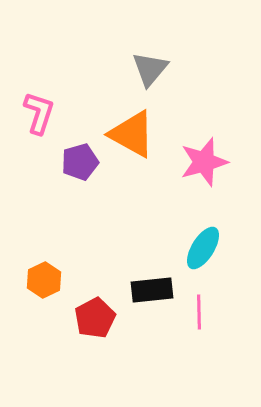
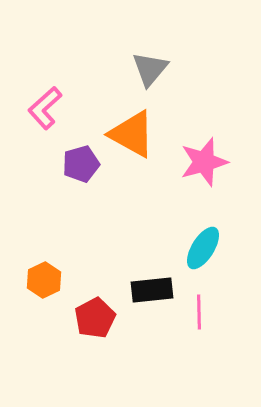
pink L-shape: moved 6 px right, 5 px up; rotated 150 degrees counterclockwise
purple pentagon: moved 1 px right, 2 px down
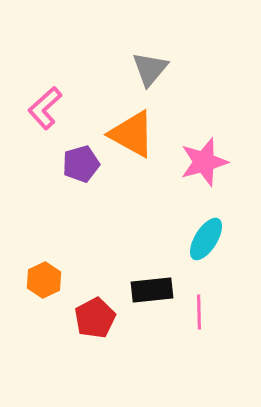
cyan ellipse: moved 3 px right, 9 px up
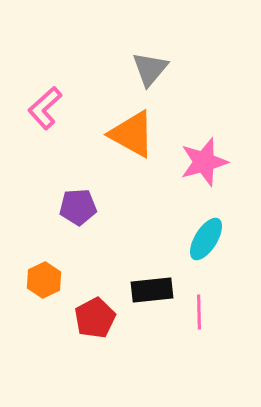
purple pentagon: moved 3 px left, 43 px down; rotated 12 degrees clockwise
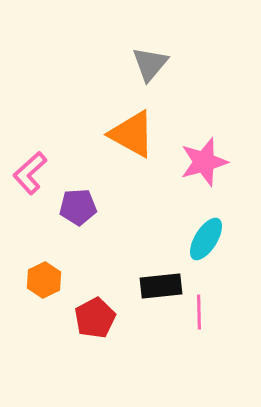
gray triangle: moved 5 px up
pink L-shape: moved 15 px left, 65 px down
black rectangle: moved 9 px right, 4 px up
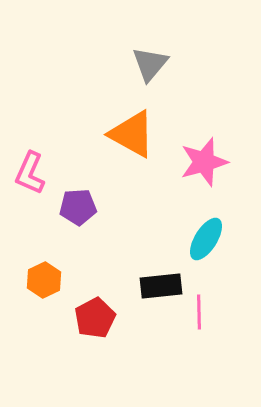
pink L-shape: rotated 24 degrees counterclockwise
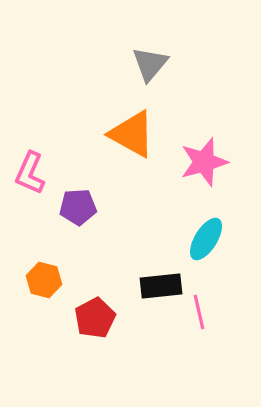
orange hexagon: rotated 20 degrees counterclockwise
pink line: rotated 12 degrees counterclockwise
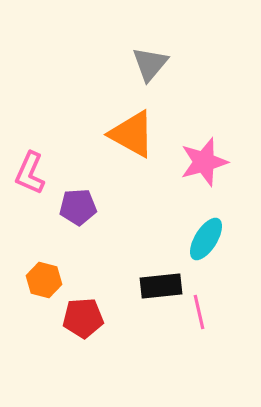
red pentagon: moved 12 px left; rotated 24 degrees clockwise
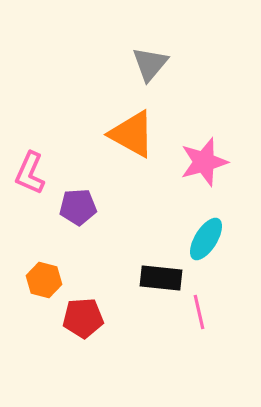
black rectangle: moved 8 px up; rotated 12 degrees clockwise
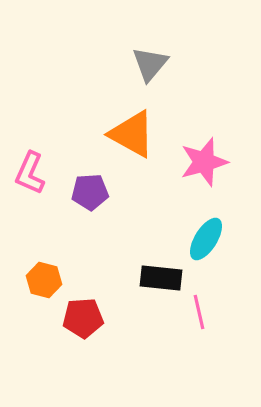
purple pentagon: moved 12 px right, 15 px up
